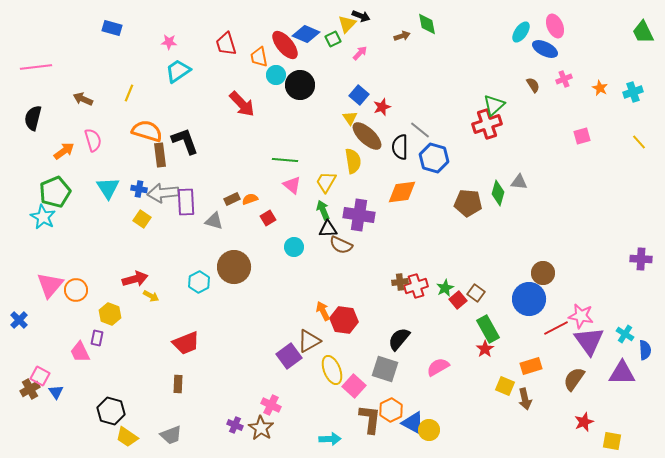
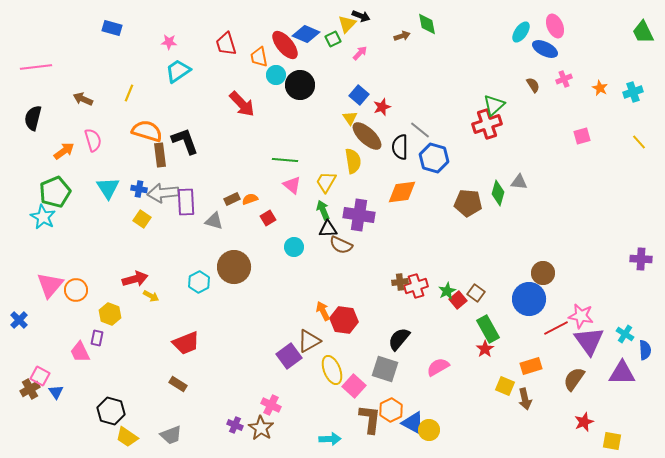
green star at (445, 288): moved 2 px right, 3 px down
brown rectangle at (178, 384): rotated 60 degrees counterclockwise
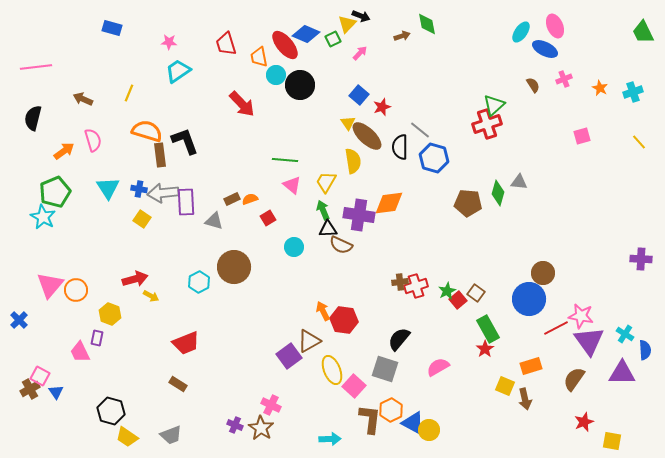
yellow triangle at (350, 118): moved 2 px left, 5 px down
orange diamond at (402, 192): moved 13 px left, 11 px down
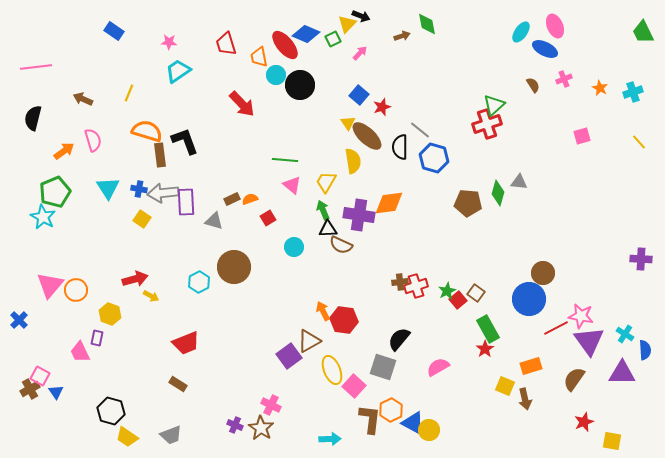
blue rectangle at (112, 28): moved 2 px right, 3 px down; rotated 18 degrees clockwise
gray square at (385, 369): moved 2 px left, 2 px up
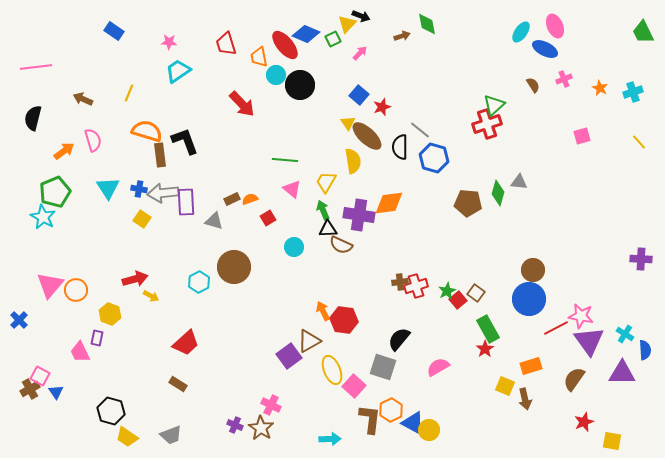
pink triangle at (292, 185): moved 4 px down
brown circle at (543, 273): moved 10 px left, 3 px up
red trapezoid at (186, 343): rotated 20 degrees counterclockwise
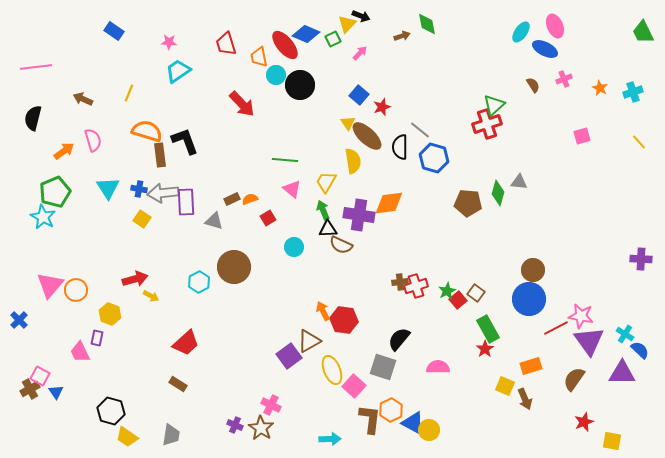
blue semicircle at (645, 350): moved 5 px left; rotated 42 degrees counterclockwise
pink semicircle at (438, 367): rotated 30 degrees clockwise
brown arrow at (525, 399): rotated 10 degrees counterclockwise
gray trapezoid at (171, 435): rotated 60 degrees counterclockwise
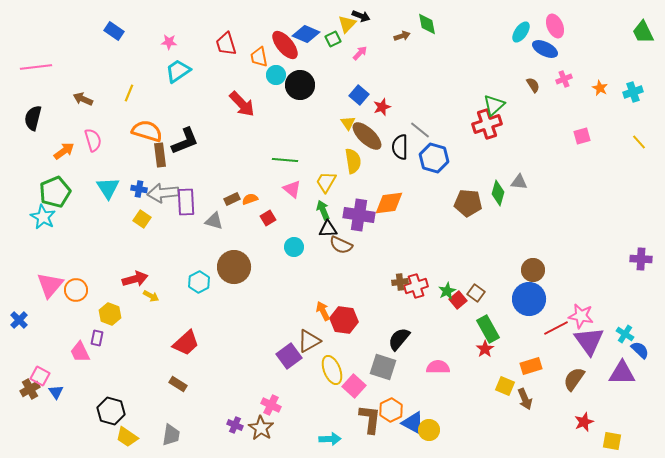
black L-shape at (185, 141): rotated 88 degrees clockwise
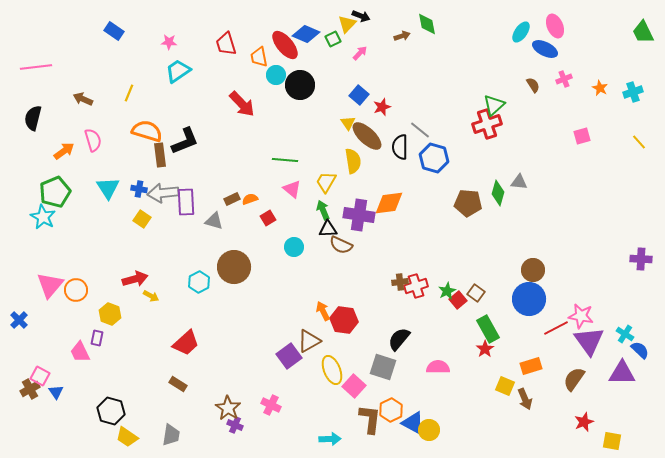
brown star at (261, 428): moved 33 px left, 20 px up
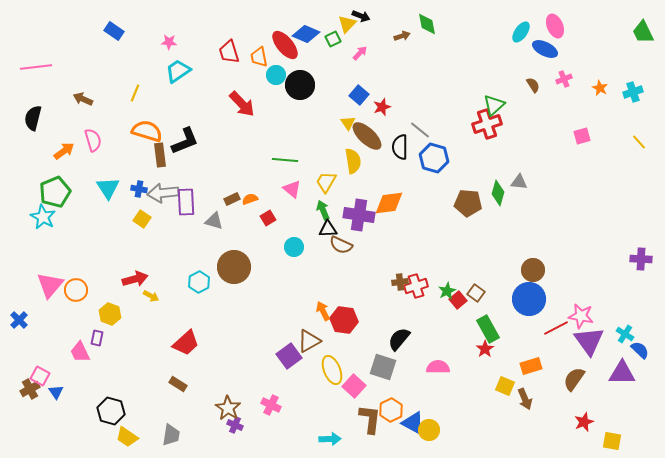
red trapezoid at (226, 44): moved 3 px right, 8 px down
yellow line at (129, 93): moved 6 px right
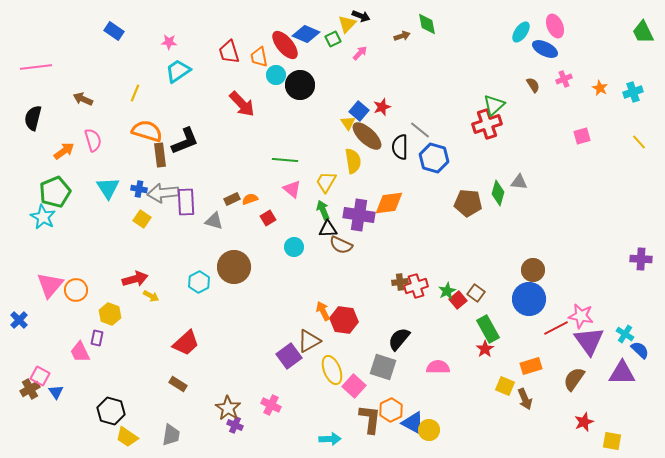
blue square at (359, 95): moved 16 px down
